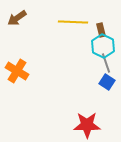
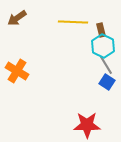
gray line: moved 2 px down; rotated 12 degrees counterclockwise
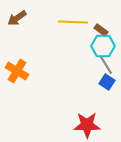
brown rectangle: rotated 40 degrees counterclockwise
cyan hexagon: rotated 25 degrees counterclockwise
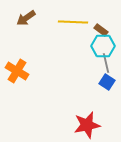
brown arrow: moved 9 px right
gray line: moved 2 px up; rotated 18 degrees clockwise
red star: rotated 12 degrees counterclockwise
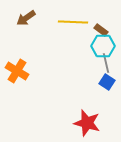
red star: moved 2 px up; rotated 28 degrees clockwise
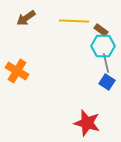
yellow line: moved 1 px right, 1 px up
